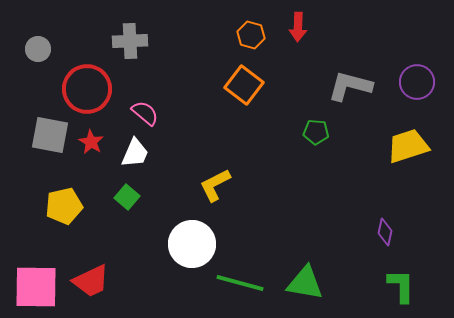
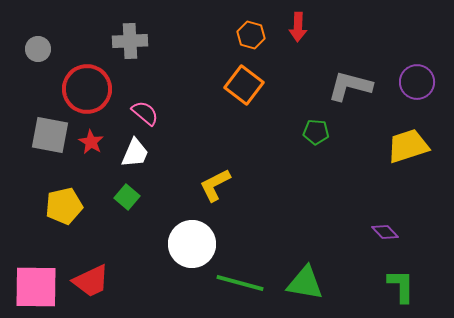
purple diamond: rotated 56 degrees counterclockwise
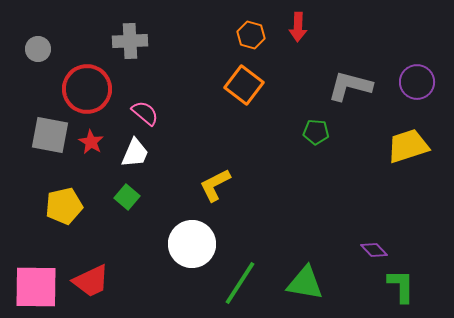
purple diamond: moved 11 px left, 18 px down
green line: rotated 72 degrees counterclockwise
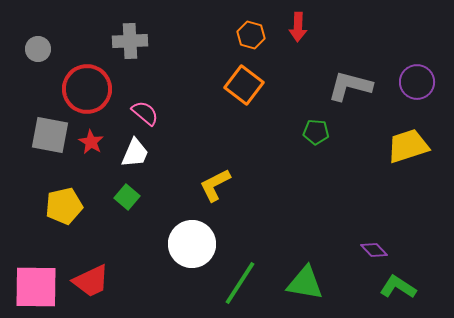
green L-shape: moved 3 px left, 1 px down; rotated 57 degrees counterclockwise
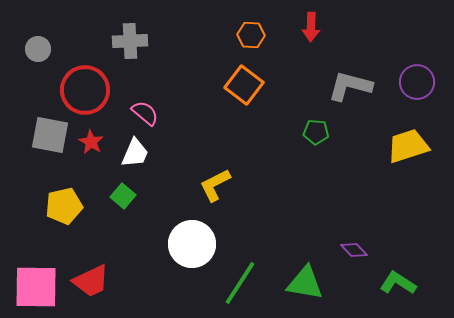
red arrow: moved 13 px right
orange hexagon: rotated 12 degrees counterclockwise
red circle: moved 2 px left, 1 px down
green square: moved 4 px left, 1 px up
purple diamond: moved 20 px left
green L-shape: moved 4 px up
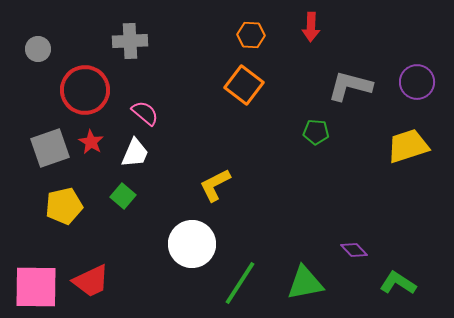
gray square: moved 13 px down; rotated 30 degrees counterclockwise
green triangle: rotated 21 degrees counterclockwise
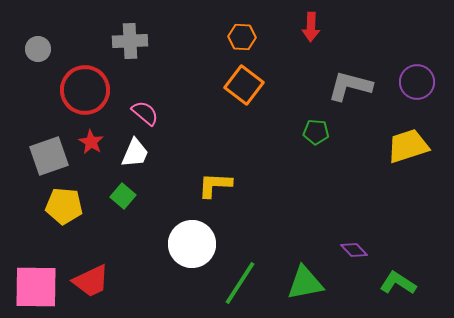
orange hexagon: moved 9 px left, 2 px down
gray square: moved 1 px left, 8 px down
yellow L-shape: rotated 30 degrees clockwise
yellow pentagon: rotated 18 degrees clockwise
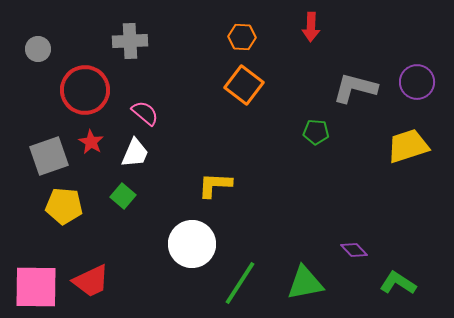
gray L-shape: moved 5 px right, 2 px down
